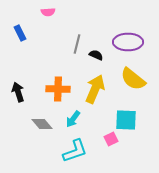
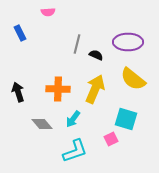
cyan square: moved 1 px up; rotated 15 degrees clockwise
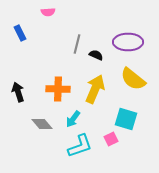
cyan L-shape: moved 5 px right, 5 px up
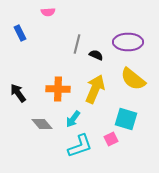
black arrow: moved 1 px down; rotated 18 degrees counterclockwise
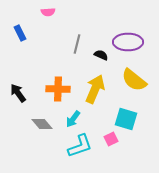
black semicircle: moved 5 px right
yellow semicircle: moved 1 px right, 1 px down
